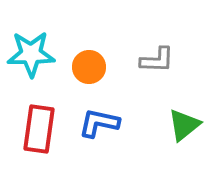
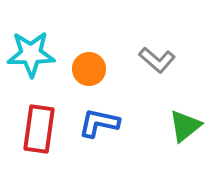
gray L-shape: rotated 39 degrees clockwise
orange circle: moved 2 px down
green triangle: moved 1 px right, 1 px down
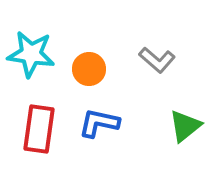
cyan star: rotated 9 degrees clockwise
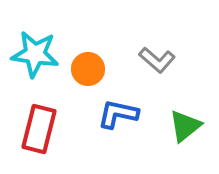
cyan star: moved 4 px right
orange circle: moved 1 px left
blue L-shape: moved 19 px right, 9 px up
red rectangle: rotated 6 degrees clockwise
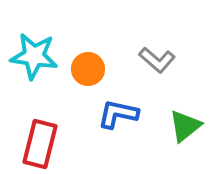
cyan star: moved 1 px left, 2 px down
red rectangle: moved 1 px right, 15 px down
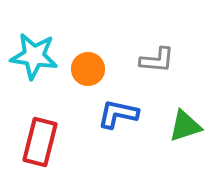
gray L-shape: rotated 36 degrees counterclockwise
green triangle: rotated 21 degrees clockwise
red rectangle: moved 2 px up
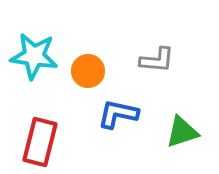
orange circle: moved 2 px down
green triangle: moved 3 px left, 6 px down
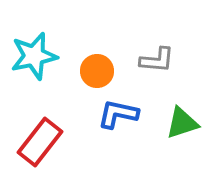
cyan star: rotated 21 degrees counterclockwise
orange circle: moved 9 px right
green triangle: moved 9 px up
red rectangle: rotated 24 degrees clockwise
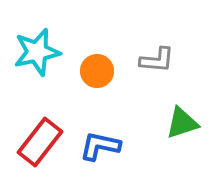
cyan star: moved 3 px right, 4 px up
blue L-shape: moved 18 px left, 32 px down
